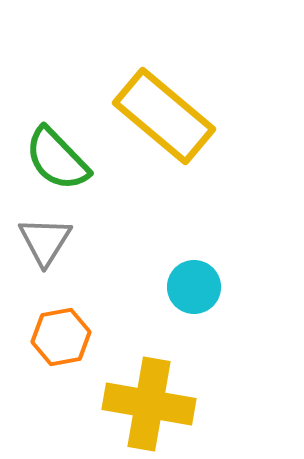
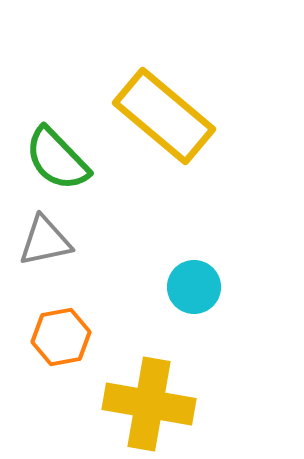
gray triangle: rotated 46 degrees clockwise
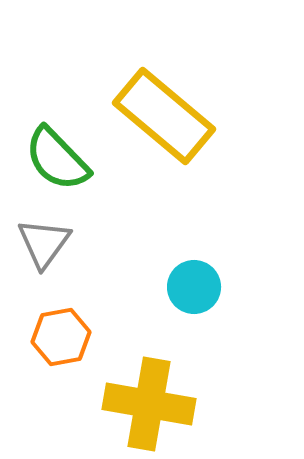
gray triangle: moved 1 px left, 2 px down; rotated 42 degrees counterclockwise
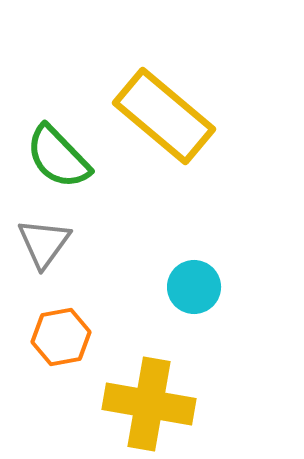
green semicircle: moved 1 px right, 2 px up
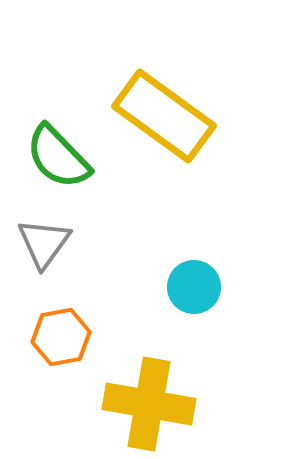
yellow rectangle: rotated 4 degrees counterclockwise
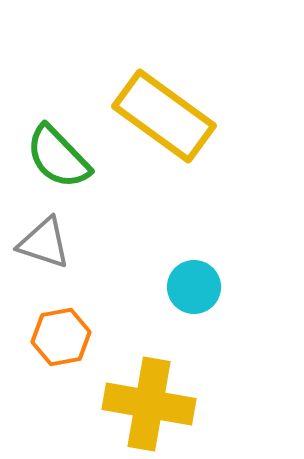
gray triangle: rotated 48 degrees counterclockwise
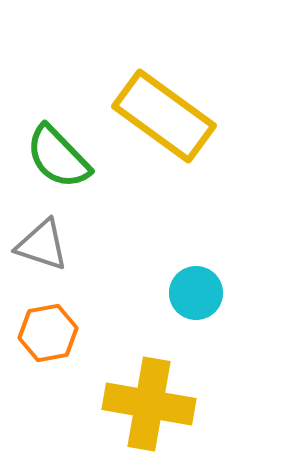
gray triangle: moved 2 px left, 2 px down
cyan circle: moved 2 px right, 6 px down
orange hexagon: moved 13 px left, 4 px up
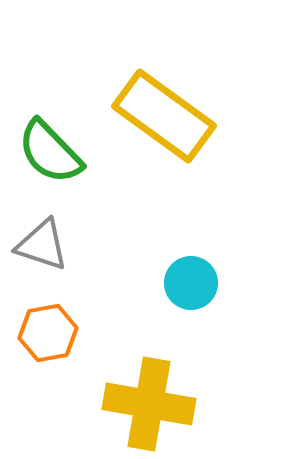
green semicircle: moved 8 px left, 5 px up
cyan circle: moved 5 px left, 10 px up
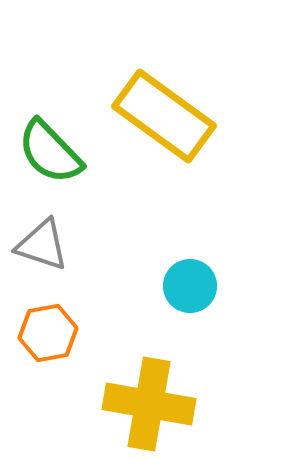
cyan circle: moved 1 px left, 3 px down
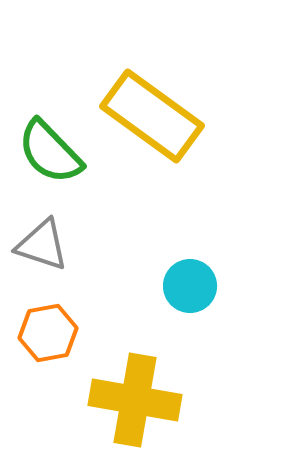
yellow rectangle: moved 12 px left
yellow cross: moved 14 px left, 4 px up
